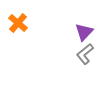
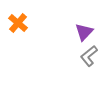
gray L-shape: moved 4 px right, 2 px down
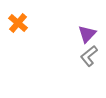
purple triangle: moved 3 px right, 2 px down
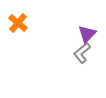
gray L-shape: moved 7 px left, 3 px up
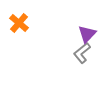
orange cross: moved 1 px right
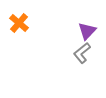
purple triangle: moved 3 px up
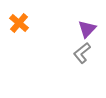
purple triangle: moved 2 px up
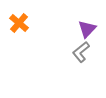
gray L-shape: moved 1 px left, 1 px up
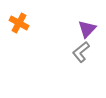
orange cross: rotated 12 degrees counterclockwise
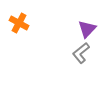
gray L-shape: moved 1 px down
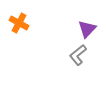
gray L-shape: moved 3 px left, 2 px down
